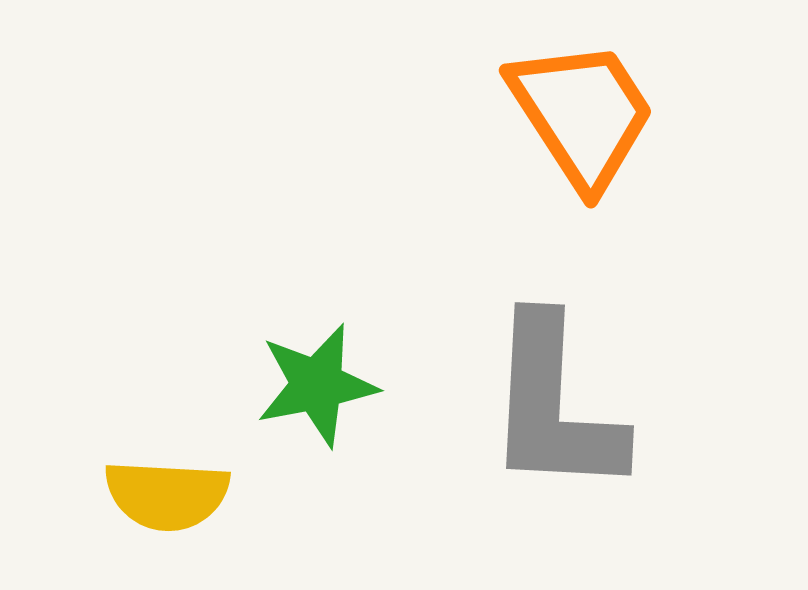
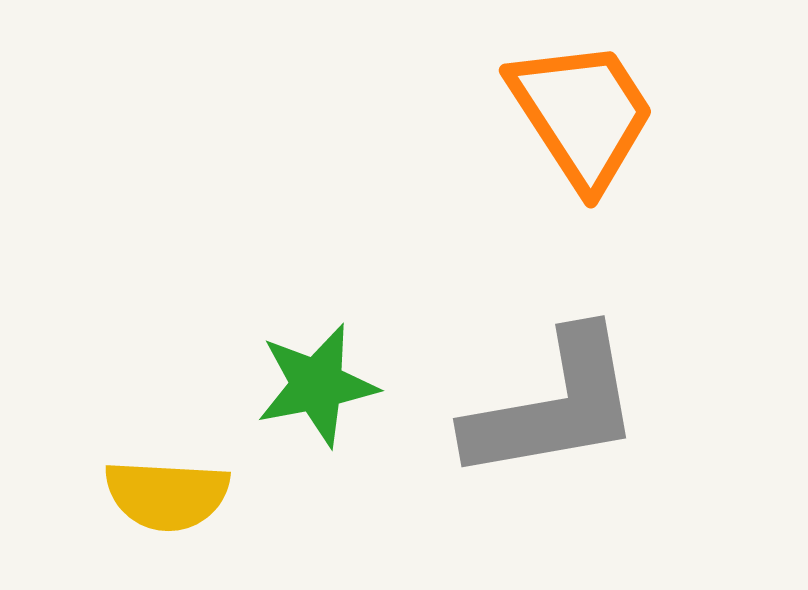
gray L-shape: rotated 103 degrees counterclockwise
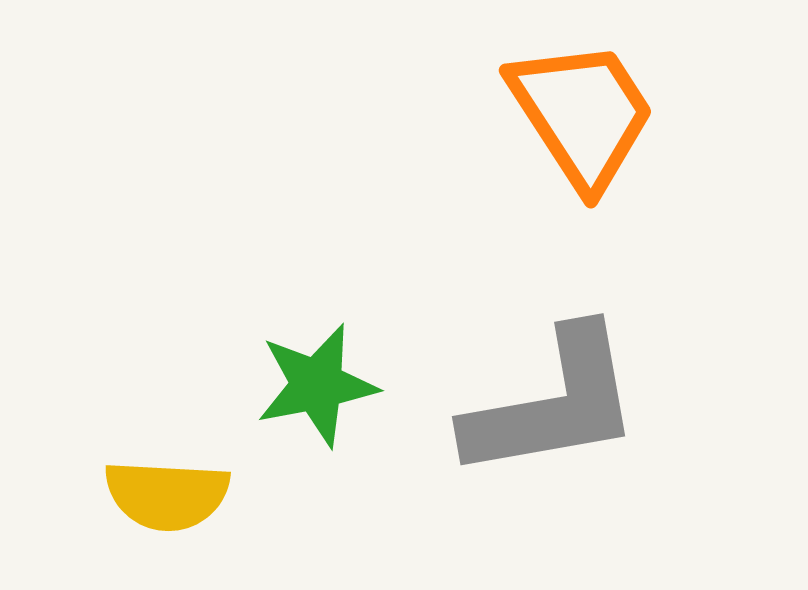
gray L-shape: moved 1 px left, 2 px up
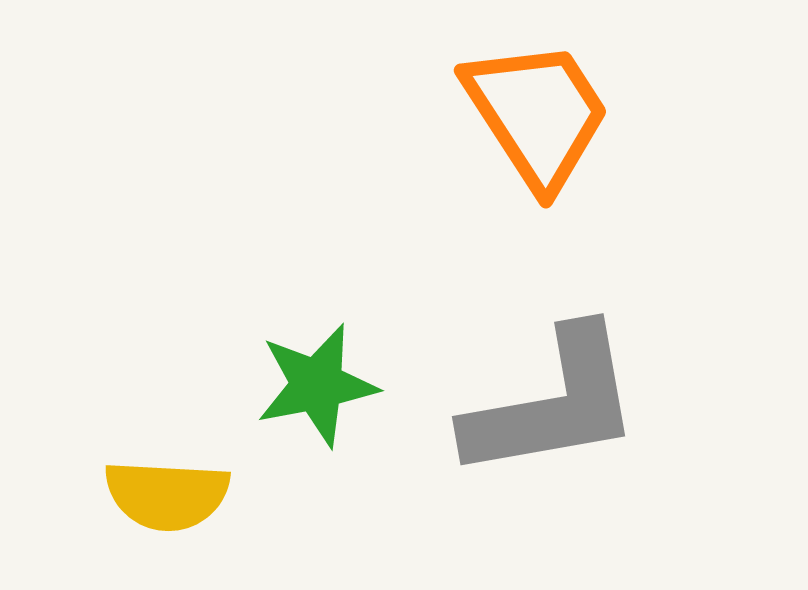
orange trapezoid: moved 45 px left
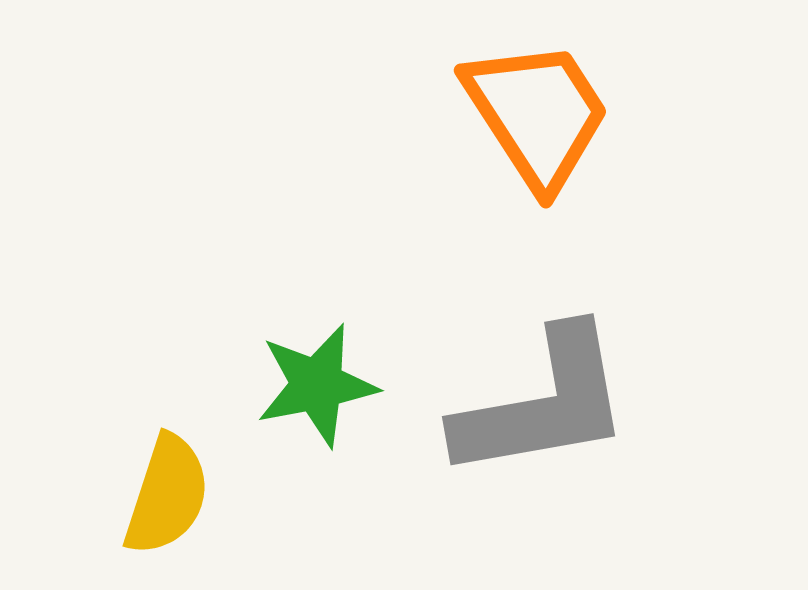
gray L-shape: moved 10 px left
yellow semicircle: rotated 75 degrees counterclockwise
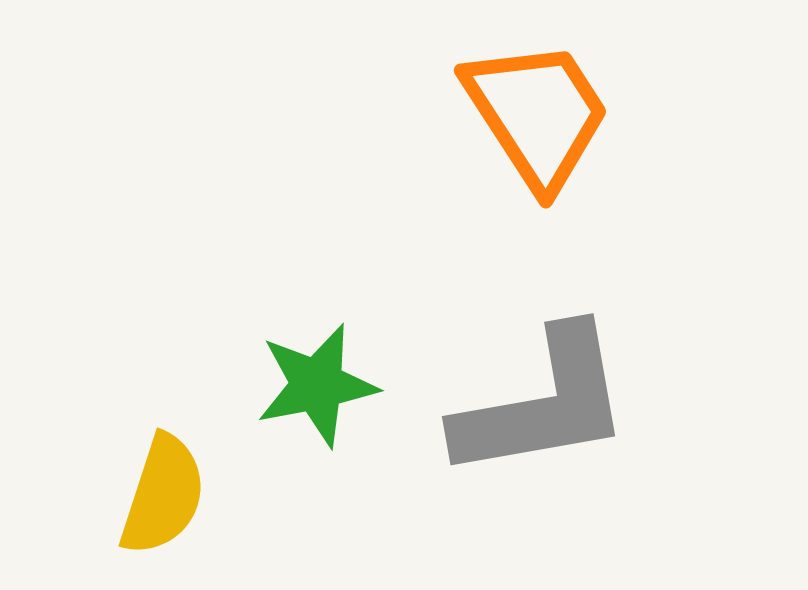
yellow semicircle: moved 4 px left
